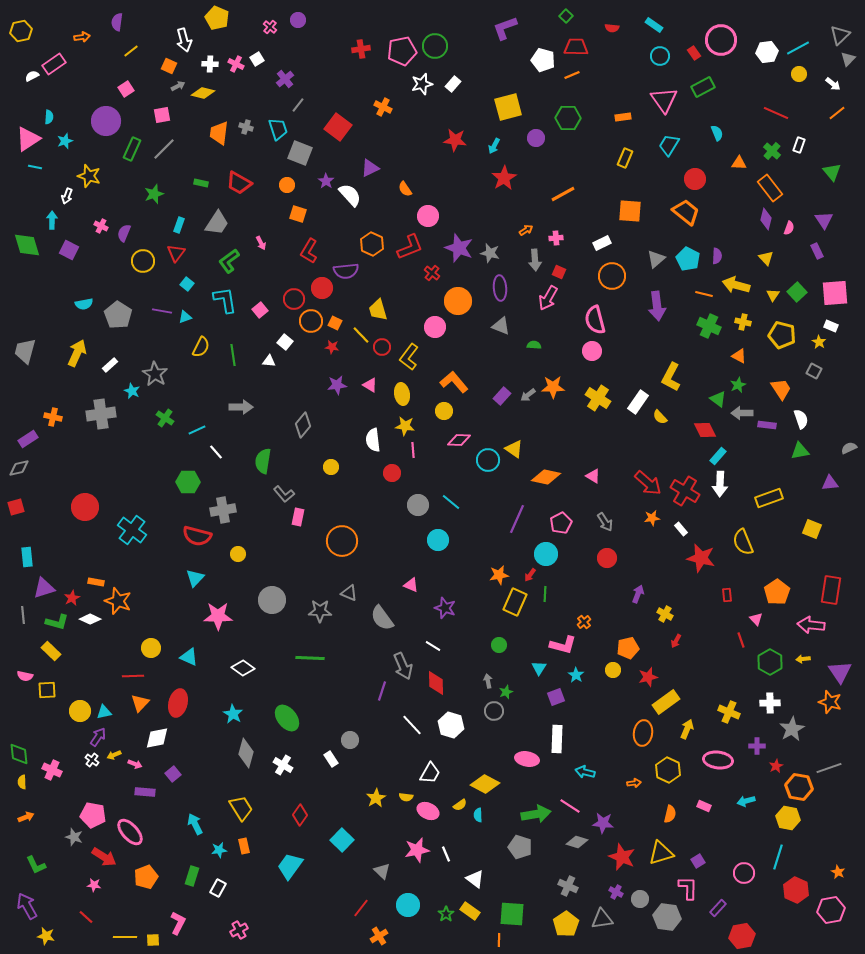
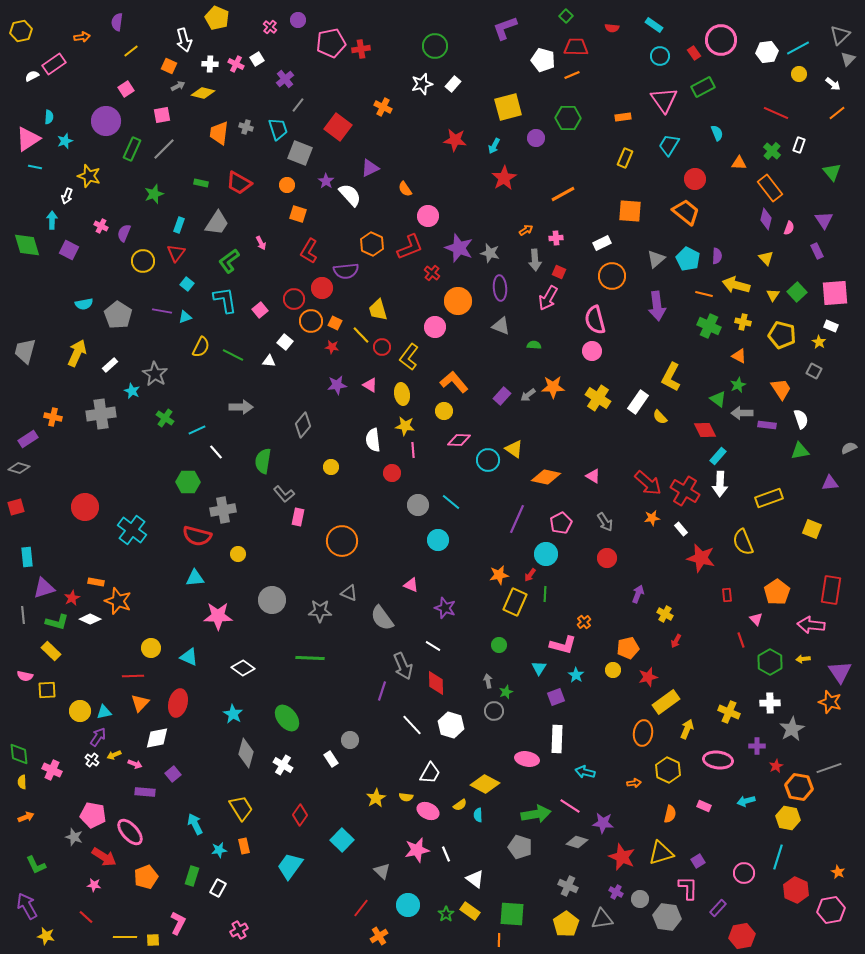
pink pentagon at (402, 51): moved 71 px left, 8 px up
green line at (233, 355): rotated 55 degrees counterclockwise
gray diamond at (19, 468): rotated 30 degrees clockwise
cyan triangle at (195, 578): rotated 42 degrees clockwise
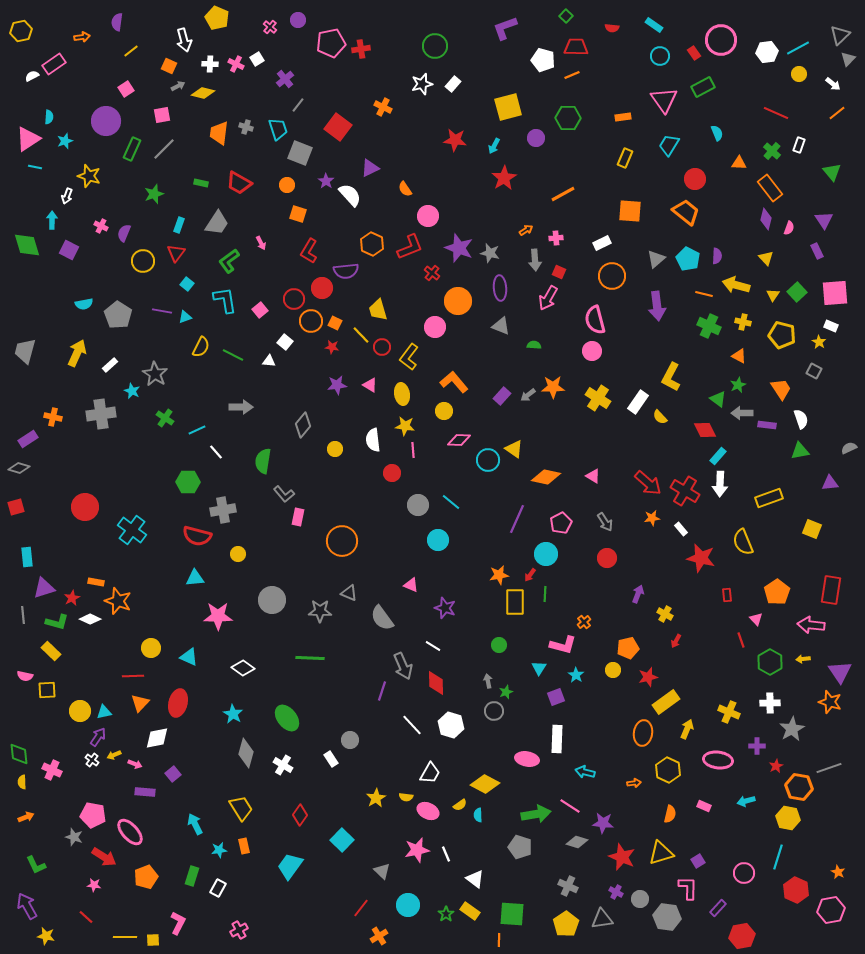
yellow circle at (331, 467): moved 4 px right, 18 px up
yellow rectangle at (515, 602): rotated 24 degrees counterclockwise
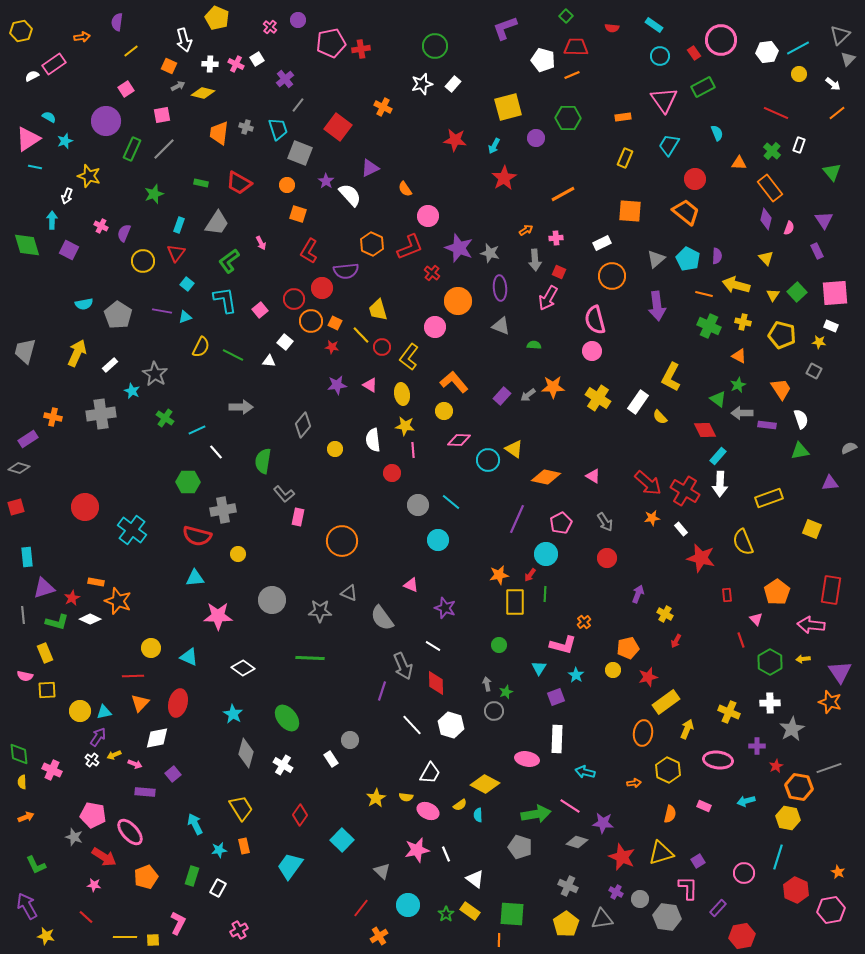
cyan semicircle at (49, 117): rotated 64 degrees counterclockwise
yellow star at (819, 342): rotated 24 degrees counterclockwise
yellow rectangle at (51, 651): moved 6 px left, 2 px down; rotated 24 degrees clockwise
gray arrow at (488, 681): moved 1 px left, 3 px down
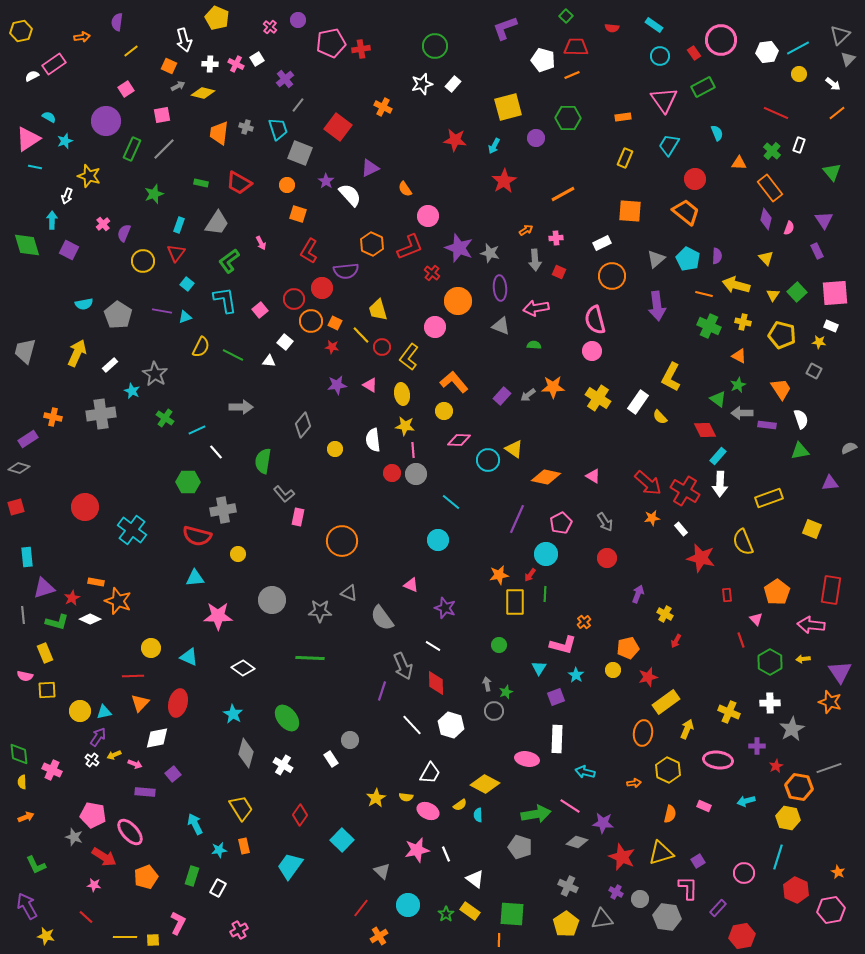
red star at (504, 178): moved 3 px down
pink cross at (101, 226): moved 2 px right, 2 px up; rotated 24 degrees clockwise
pink arrow at (548, 298): moved 12 px left, 10 px down; rotated 50 degrees clockwise
gray circle at (418, 505): moved 2 px left, 31 px up
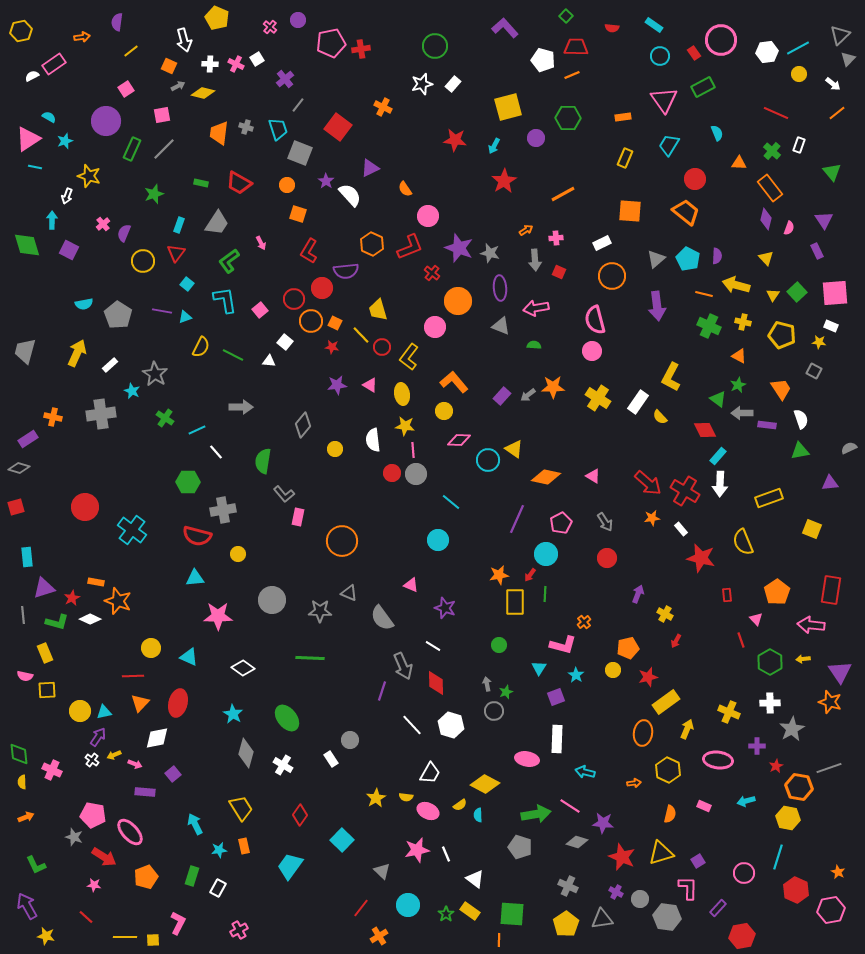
purple L-shape at (505, 28): rotated 68 degrees clockwise
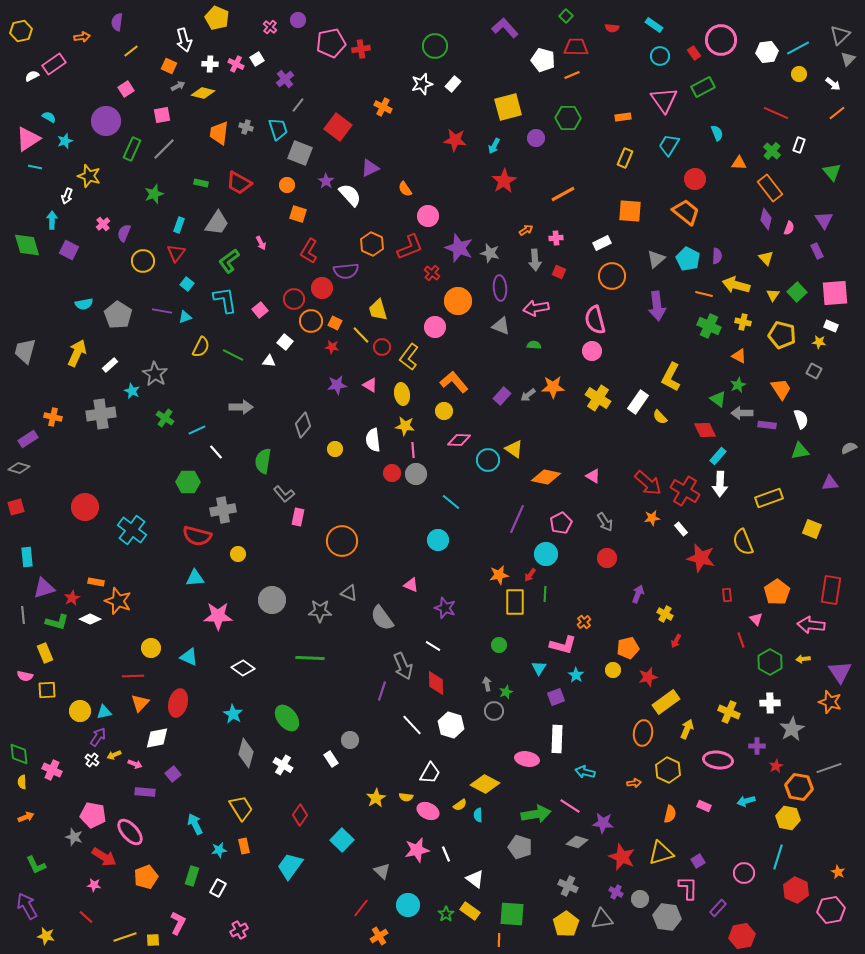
yellow line at (125, 937): rotated 20 degrees counterclockwise
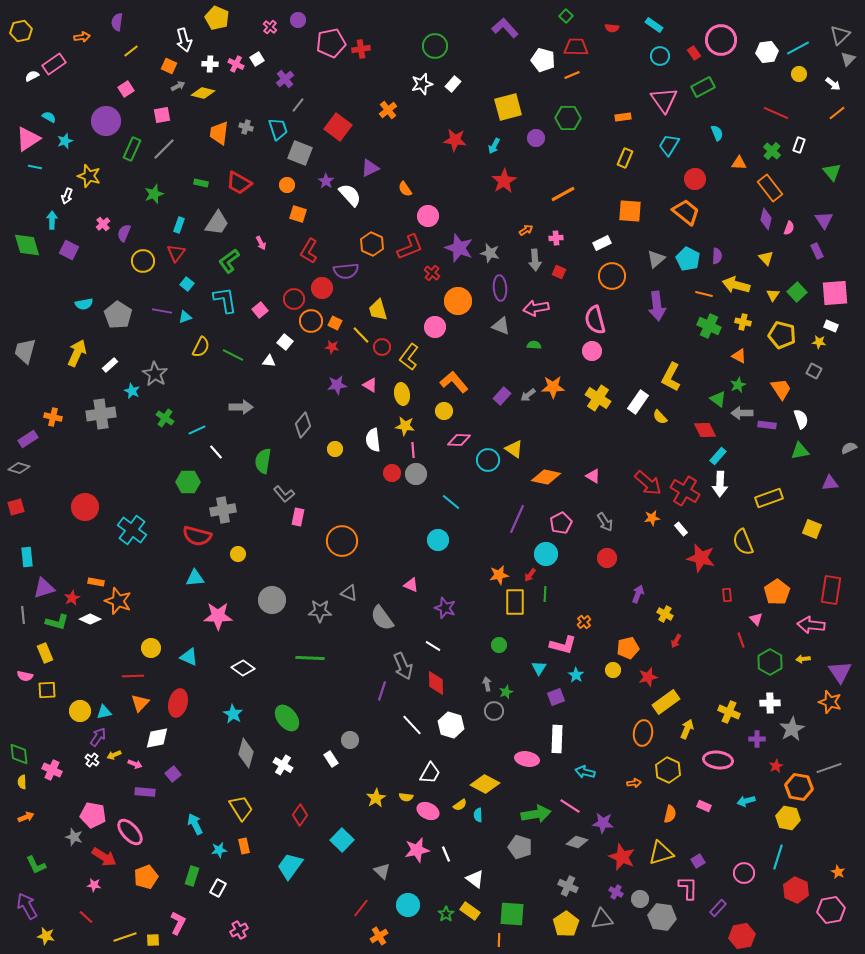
orange cross at (383, 107): moved 5 px right, 3 px down; rotated 24 degrees clockwise
purple cross at (757, 746): moved 7 px up
gray hexagon at (667, 917): moved 5 px left
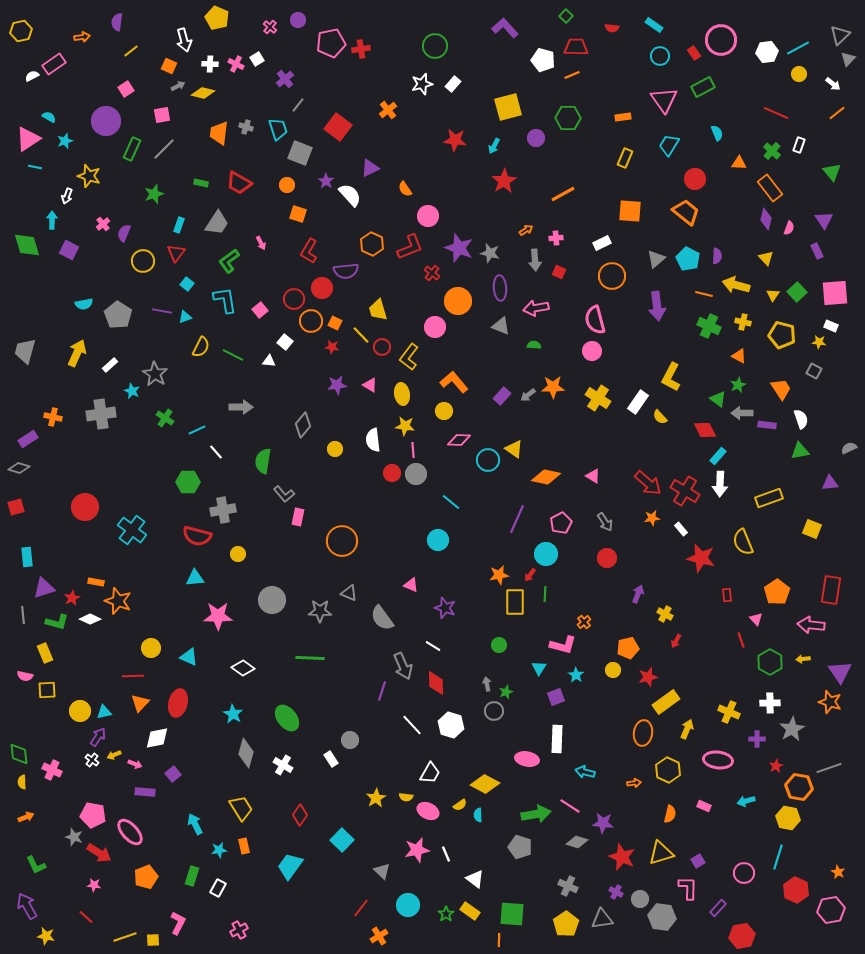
red arrow at (104, 857): moved 5 px left, 4 px up
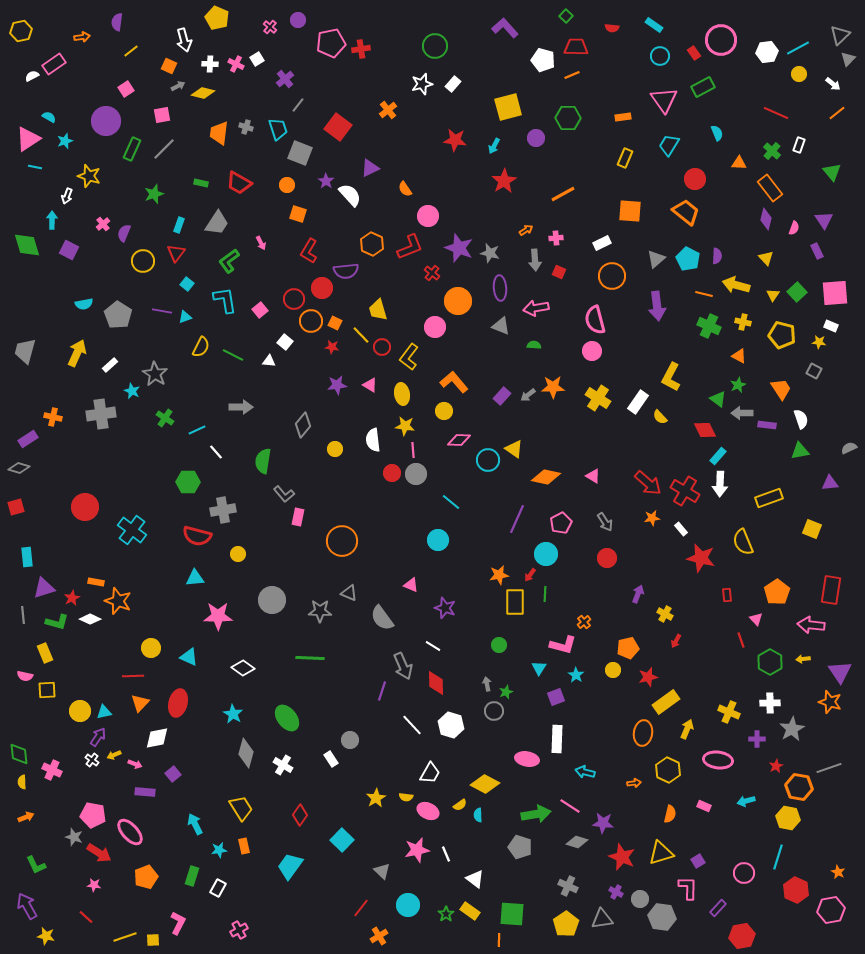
pink semicircle at (789, 228): moved 5 px right
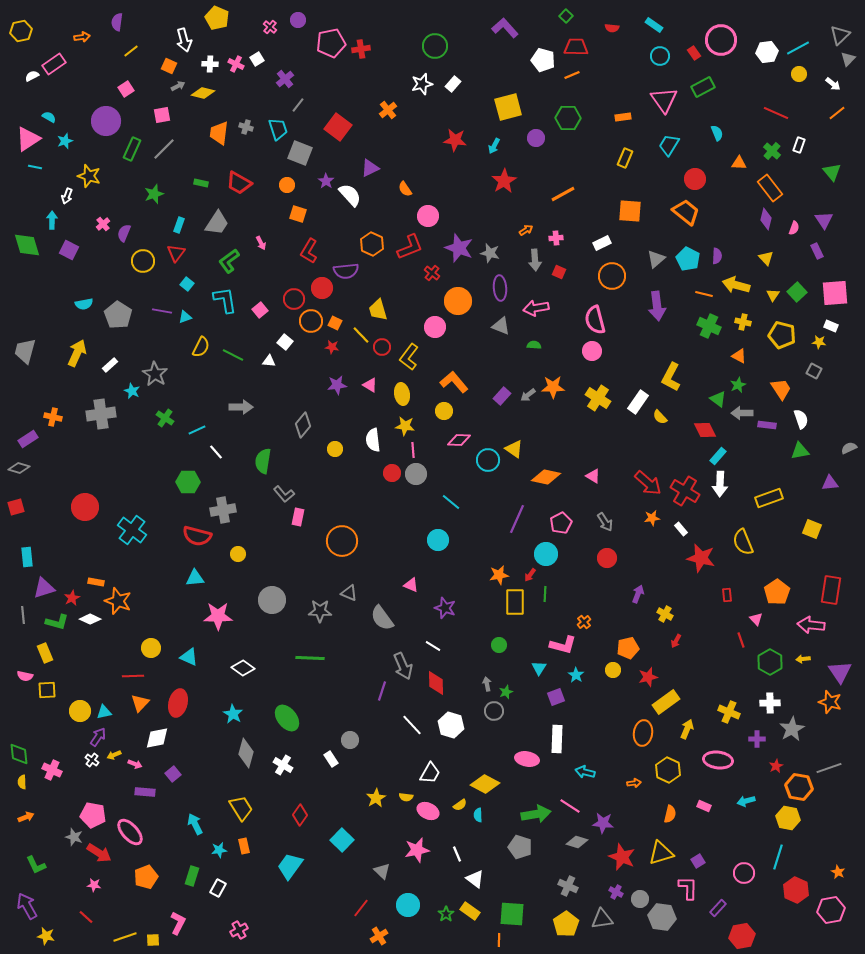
white line at (446, 854): moved 11 px right
